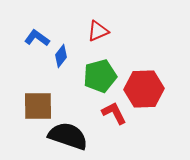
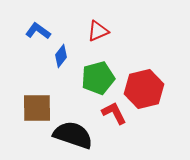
blue L-shape: moved 1 px right, 7 px up
green pentagon: moved 2 px left, 2 px down
red hexagon: rotated 12 degrees counterclockwise
brown square: moved 1 px left, 2 px down
black semicircle: moved 5 px right, 1 px up
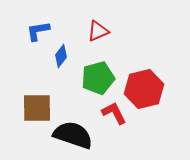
blue L-shape: rotated 45 degrees counterclockwise
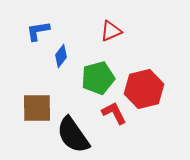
red triangle: moved 13 px right
black semicircle: rotated 144 degrees counterclockwise
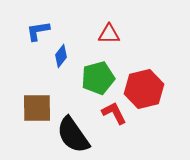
red triangle: moved 2 px left, 3 px down; rotated 25 degrees clockwise
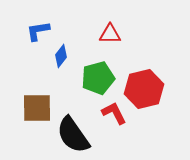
red triangle: moved 1 px right
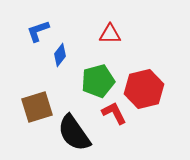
blue L-shape: rotated 10 degrees counterclockwise
blue diamond: moved 1 px left, 1 px up
green pentagon: moved 3 px down
brown square: moved 1 px up; rotated 16 degrees counterclockwise
black semicircle: moved 1 px right, 2 px up
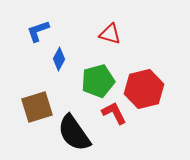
red triangle: rotated 15 degrees clockwise
blue diamond: moved 1 px left, 4 px down; rotated 10 degrees counterclockwise
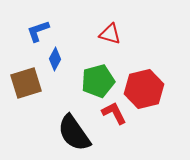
blue diamond: moved 4 px left
brown square: moved 11 px left, 24 px up
